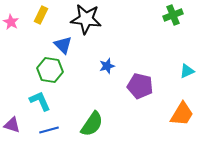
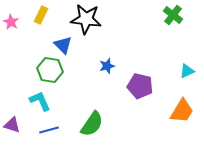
green cross: rotated 30 degrees counterclockwise
orange trapezoid: moved 3 px up
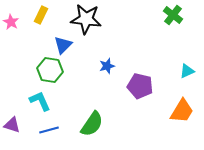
blue triangle: rotated 30 degrees clockwise
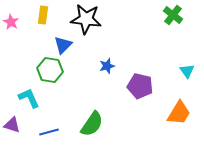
yellow rectangle: moved 2 px right; rotated 18 degrees counterclockwise
cyan triangle: rotated 42 degrees counterclockwise
cyan L-shape: moved 11 px left, 3 px up
orange trapezoid: moved 3 px left, 2 px down
blue line: moved 2 px down
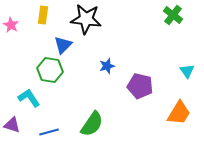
pink star: moved 3 px down
cyan L-shape: rotated 10 degrees counterclockwise
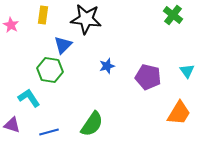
purple pentagon: moved 8 px right, 9 px up
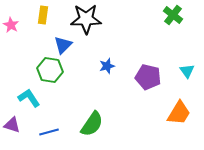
black star: rotated 8 degrees counterclockwise
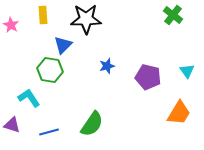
yellow rectangle: rotated 12 degrees counterclockwise
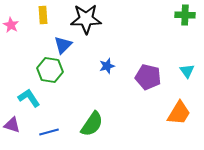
green cross: moved 12 px right; rotated 36 degrees counterclockwise
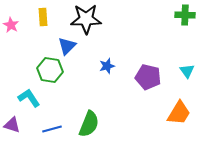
yellow rectangle: moved 2 px down
blue triangle: moved 4 px right, 1 px down
green semicircle: moved 3 px left; rotated 12 degrees counterclockwise
blue line: moved 3 px right, 3 px up
